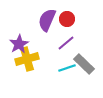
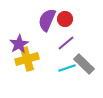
red circle: moved 2 px left
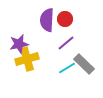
purple semicircle: rotated 20 degrees counterclockwise
purple star: rotated 18 degrees clockwise
cyan line: rotated 12 degrees counterclockwise
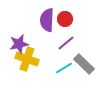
yellow cross: rotated 35 degrees clockwise
cyan line: moved 3 px left
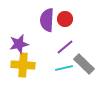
purple line: moved 1 px left, 4 px down
yellow cross: moved 4 px left, 6 px down; rotated 15 degrees counterclockwise
cyan line: rotated 18 degrees clockwise
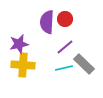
purple semicircle: moved 2 px down
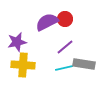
purple semicircle: rotated 60 degrees clockwise
purple star: moved 2 px left, 2 px up
gray rectangle: rotated 35 degrees counterclockwise
